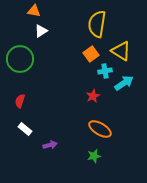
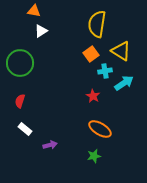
green circle: moved 4 px down
red star: rotated 16 degrees counterclockwise
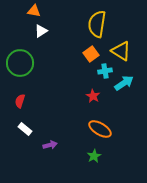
green star: rotated 16 degrees counterclockwise
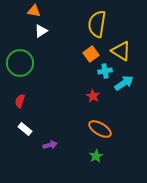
green star: moved 2 px right
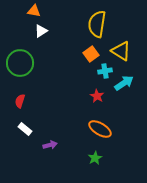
red star: moved 4 px right
green star: moved 1 px left, 2 px down
